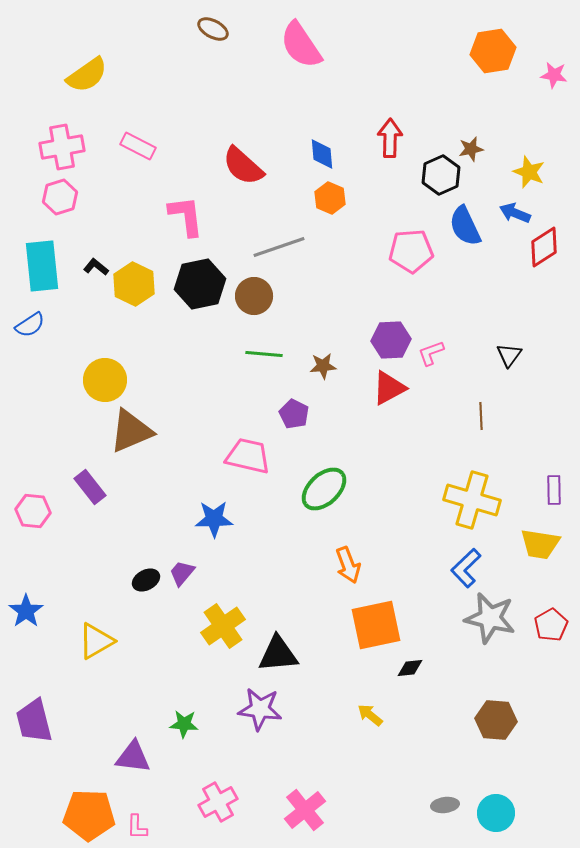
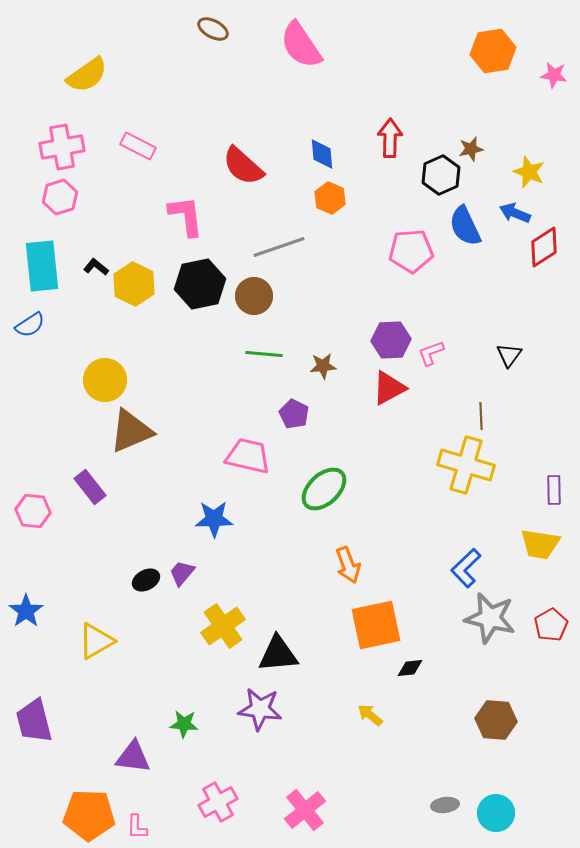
yellow cross at (472, 500): moved 6 px left, 35 px up
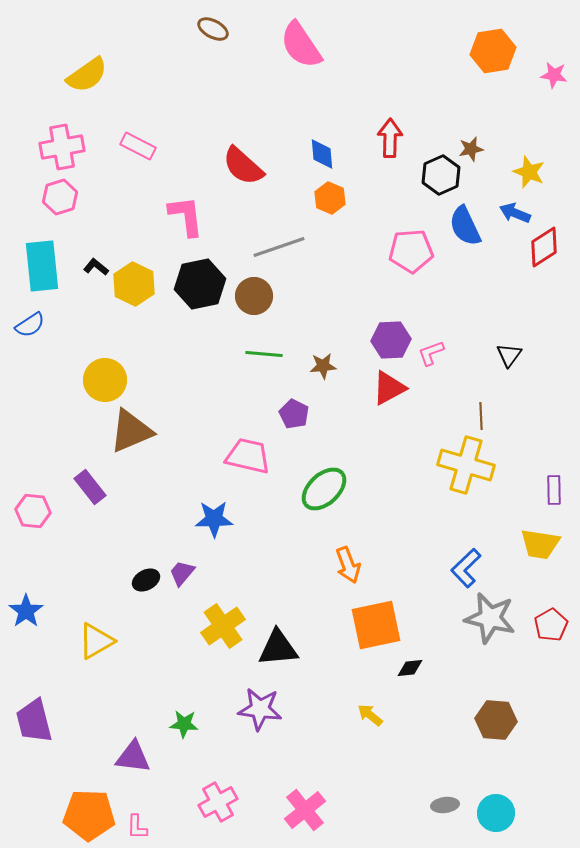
black triangle at (278, 654): moved 6 px up
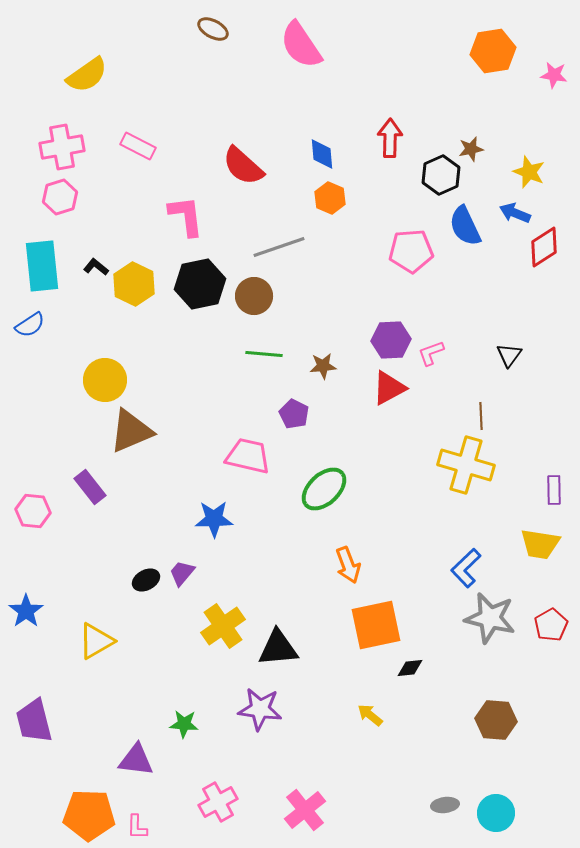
purple triangle at (133, 757): moved 3 px right, 3 px down
